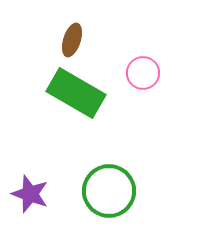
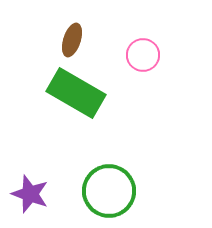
pink circle: moved 18 px up
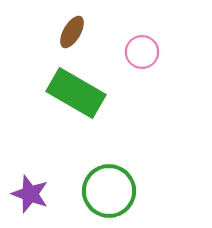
brown ellipse: moved 8 px up; rotated 12 degrees clockwise
pink circle: moved 1 px left, 3 px up
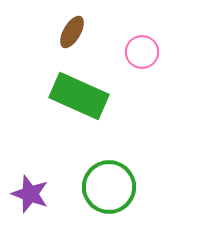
green rectangle: moved 3 px right, 3 px down; rotated 6 degrees counterclockwise
green circle: moved 4 px up
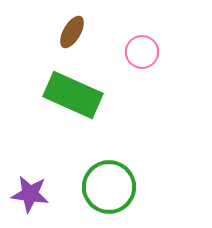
green rectangle: moved 6 px left, 1 px up
purple star: rotated 12 degrees counterclockwise
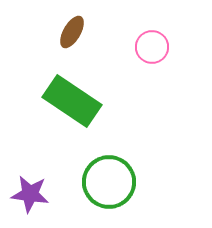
pink circle: moved 10 px right, 5 px up
green rectangle: moved 1 px left, 6 px down; rotated 10 degrees clockwise
green circle: moved 5 px up
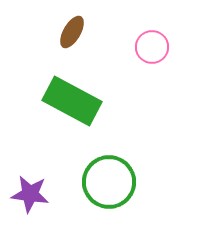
green rectangle: rotated 6 degrees counterclockwise
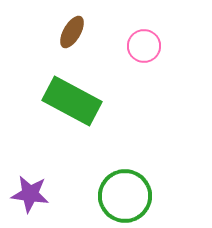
pink circle: moved 8 px left, 1 px up
green circle: moved 16 px right, 14 px down
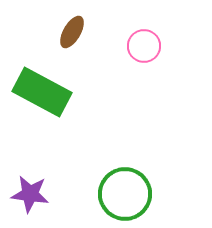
green rectangle: moved 30 px left, 9 px up
green circle: moved 2 px up
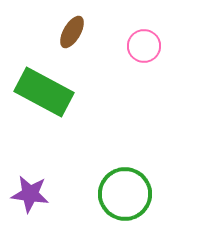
green rectangle: moved 2 px right
